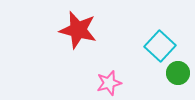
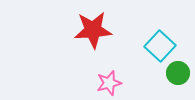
red star: moved 15 px right; rotated 18 degrees counterclockwise
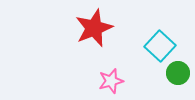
red star: moved 1 px right, 2 px up; rotated 18 degrees counterclockwise
pink star: moved 2 px right, 2 px up
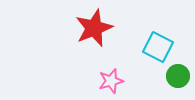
cyan square: moved 2 px left, 1 px down; rotated 16 degrees counterclockwise
green circle: moved 3 px down
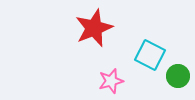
cyan square: moved 8 px left, 8 px down
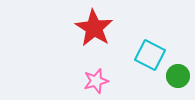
red star: rotated 18 degrees counterclockwise
pink star: moved 15 px left
